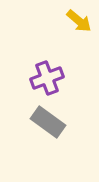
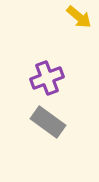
yellow arrow: moved 4 px up
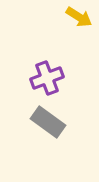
yellow arrow: rotated 8 degrees counterclockwise
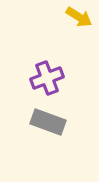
gray rectangle: rotated 16 degrees counterclockwise
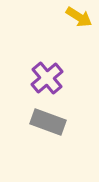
purple cross: rotated 20 degrees counterclockwise
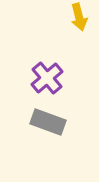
yellow arrow: rotated 44 degrees clockwise
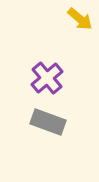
yellow arrow: moved 1 px right, 2 px down; rotated 36 degrees counterclockwise
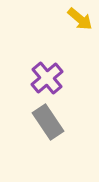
gray rectangle: rotated 36 degrees clockwise
